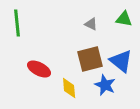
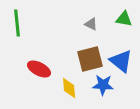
blue star: moved 2 px left; rotated 20 degrees counterclockwise
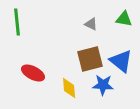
green line: moved 1 px up
red ellipse: moved 6 px left, 4 px down
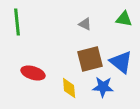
gray triangle: moved 6 px left
blue triangle: moved 1 px down
red ellipse: rotated 10 degrees counterclockwise
blue star: moved 2 px down
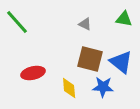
green line: rotated 36 degrees counterclockwise
brown square: rotated 28 degrees clockwise
red ellipse: rotated 30 degrees counterclockwise
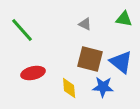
green line: moved 5 px right, 8 px down
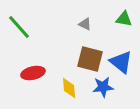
green line: moved 3 px left, 3 px up
blue star: rotated 10 degrees counterclockwise
